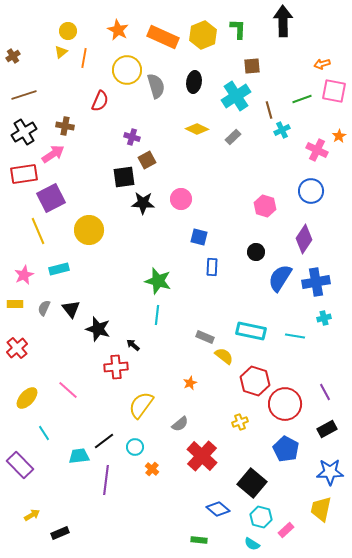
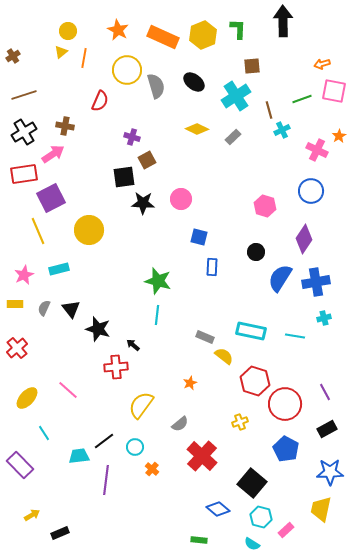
black ellipse at (194, 82): rotated 60 degrees counterclockwise
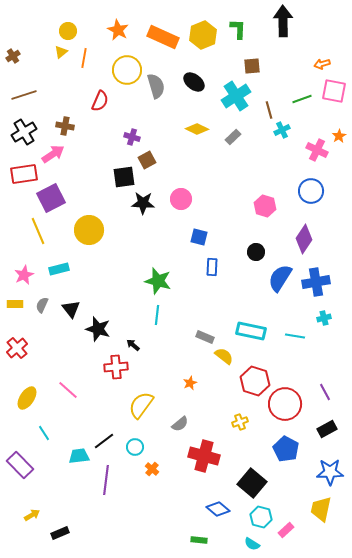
gray semicircle at (44, 308): moved 2 px left, 3 px up
yellow ellipse at (27, 398): rotated 10 degrees counterclockwise
red cross at (202, 456): moved 2 px right; rotated 28 degrees counterclockwise
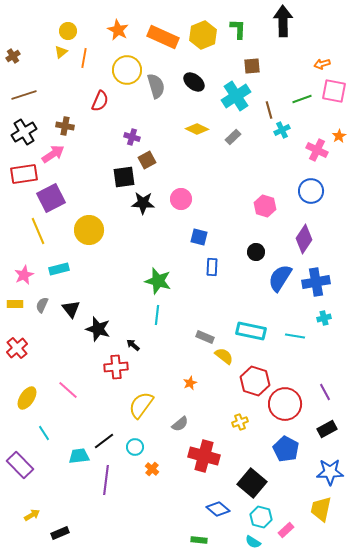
cyan semicircle at (252, 544): moved 1 px right, 2 px up
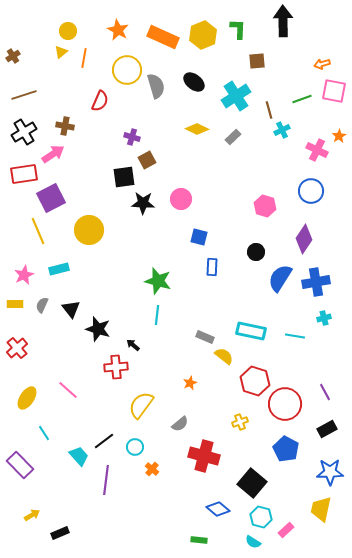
brown square at (252, 66): moved 5 px right, 5 px up
cyan trapezoid at (79, 456): rotated 55 degrees clockwise
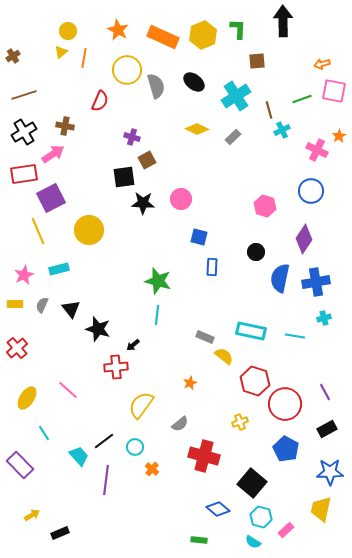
blue semicircle at (280, 278): rotated 20 degrees counterclockwise
black arrow at (133, 345): rotated 80 degrees counterclockwise
